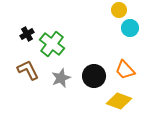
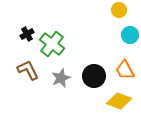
cyan circle: moved 7 px down
orange trapezoid: rotated 15 degrees clockwise
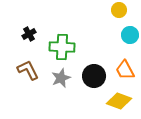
black cross: moved 2 px right
green cross: moved 10 px right, 3 px down; rotated 35 degrees counterclockwise
